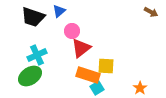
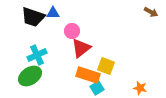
blue triangle: moved 6 px left, 2 px down; rotated 40 degrees clockwise
yellow square: rotated 18 degrees clockwise
orange star: rotated 24 degrees counterclockwise
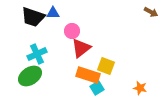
cyan cross: moved 1 px up
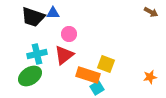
pink circle: moved 3 px left, 3 px down
red triangle: moved 17 px left, 7 px down
cyan cross: rotated 12 degrees clockwise
yellow square: moved 2 px up
orange star: moved 10 px right, 11 px up; rotated 24 degrees counterclockwise
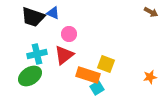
blue triangle: rotated 24 degrees clockwise
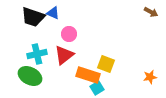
green ellipse: rotated 60 degrees clockwise
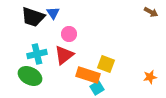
blue triangle: rotated 32 degrees clockwise
